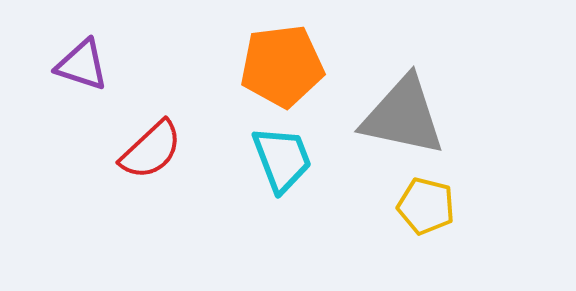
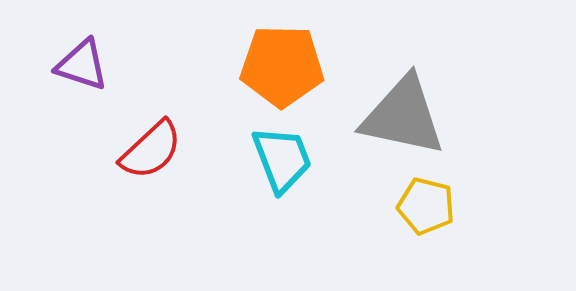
orange pentagon: rotated 8 degrees clockwise
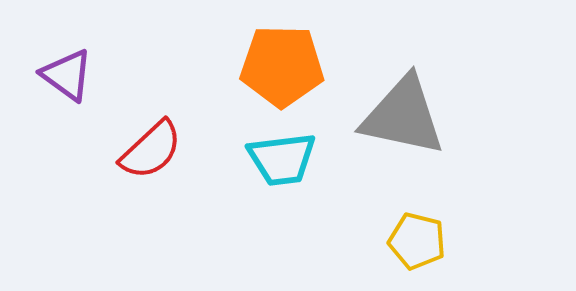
purple triangle: moved 15 px left, 10 px down; rotated 18 degrees clockwise
cyan trapezoid: rotated 104 degrees clockwise
yellow pentagon: moved 9 px left, 35 px down
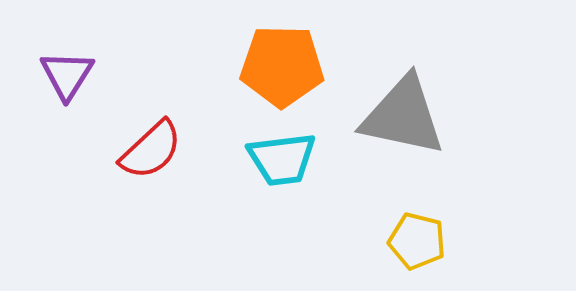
purple triangle: rotated 26 degrees clockwise
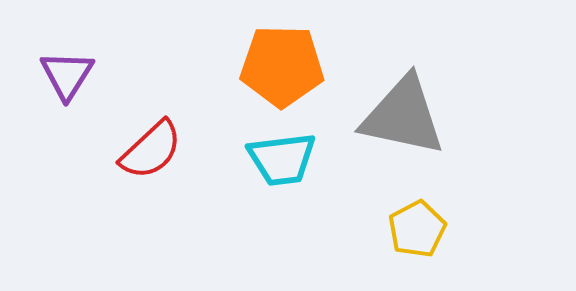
yellow pentagon: moved 12 px up; rotated 30 degrees clockwise
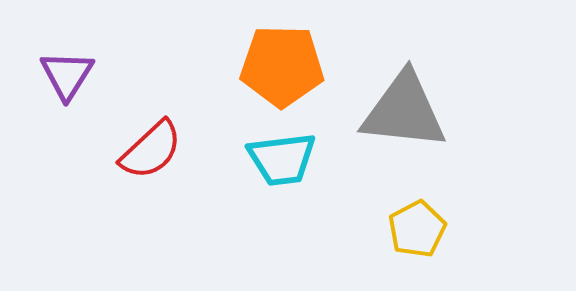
gray triangle: moved 1 px right, 5 px up; rotated 6 degrees counterclockwise
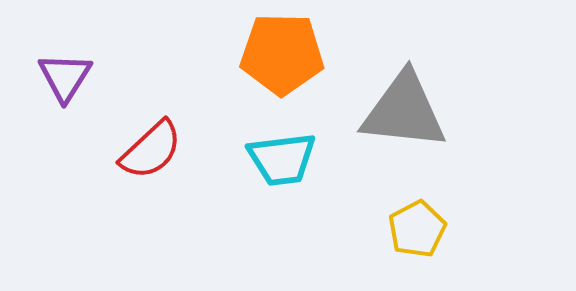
orange pentagon: moved 12 px up
purple triangle: moved 2 px left, 2 px down
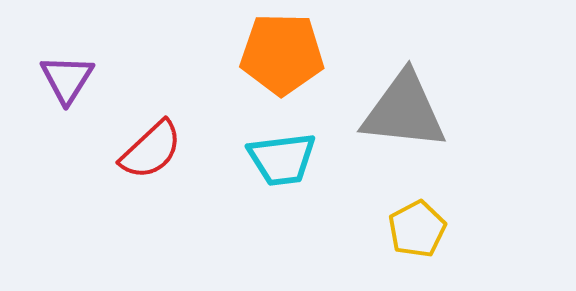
purple triangle: moved 2 px right, 2 px down
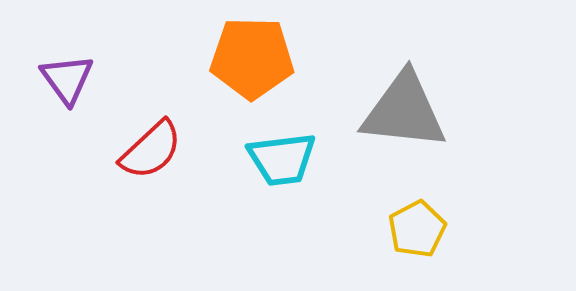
orange pentagon: moved 30 px left, 4 px down
purple triangle: rotated 8 degrees counterclockwise
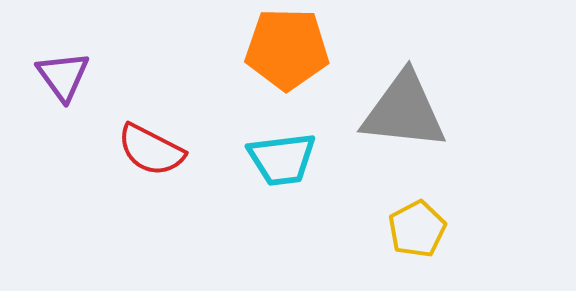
orange pentagon: moved 35 px right, 9 px up
purple triangle: moved 4 px left, 3 px up
red semicircle: rotated 70 degrees clockwise
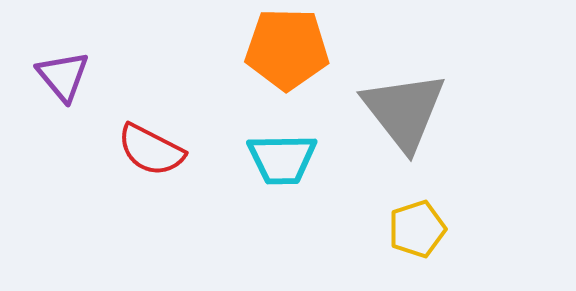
purple triangle: rotated 4 degrees counterclockwise
gray triangle: rotated 46 degrees clockwise
cyan trapezoid: rotated 6 degrees clockwise
yellow pentagon: rotated 10 degrees clockwise
